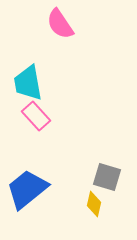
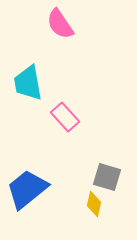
pink rectangle: moved 29 px right, 1 px down
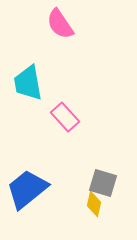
gray square: moved 4 px left, 6 px down
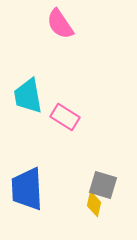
cyan trapezoid: moved 13 px down
pink rectangle: rotated 16 degrees counterclockwise
gray square: moved 2 px down
blue trapezoid: rotated 54 degrees counterclockwise
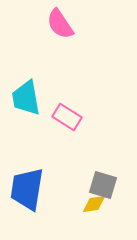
cyan trapezoid: moved 2 px left, 2 px down
pink rectangle: moved 2 px right
blue trapezoid: rotated 12 degrees clockwise
yellow diamond: rotated 70 degrees clockwise
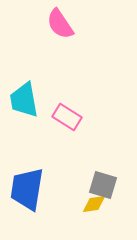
cyan trapezoid: moved 2 px left, 2 px down
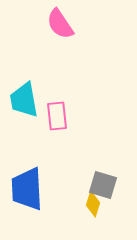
pink rectangle: moved 10 px left, 1 px up; rotated 52 degrees clockwise
blue trapezoid: rotated 12 degrees counterclockwise
yellow diamond: moved 1 px left; rotated 65 degrees counterclockwise
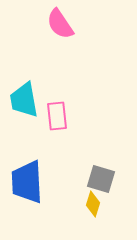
gray square: moved 2 px left, 6 px up
blue trapezoid: moved 7 px up
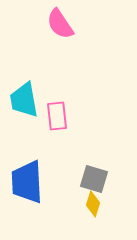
gray square: moved 7 px left
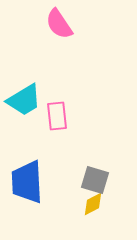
pink semicircle: moved 1 px left
cyan trapezoid: rotated 111 degrees counterclockwise
gray square: moved 1 px right, 1 px down
yellow diamond: rotated 45 degrees clockwise
